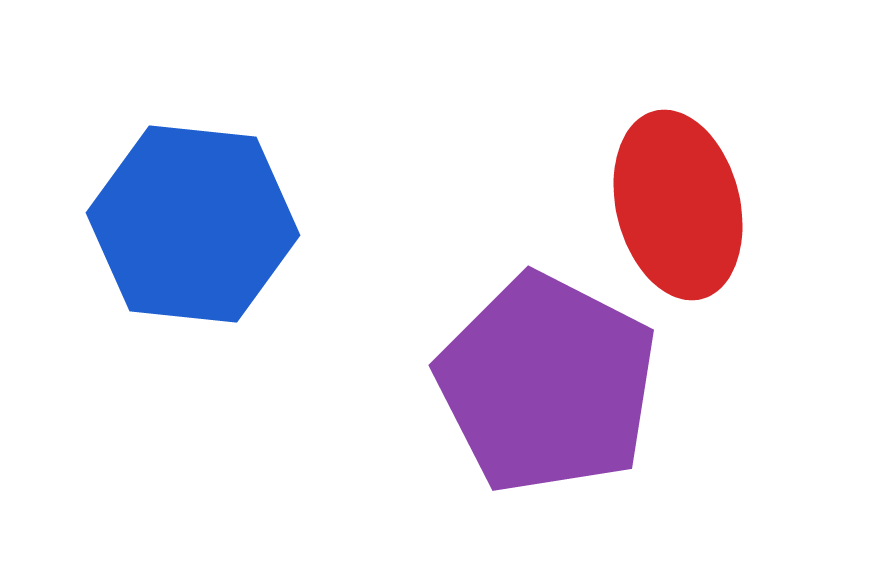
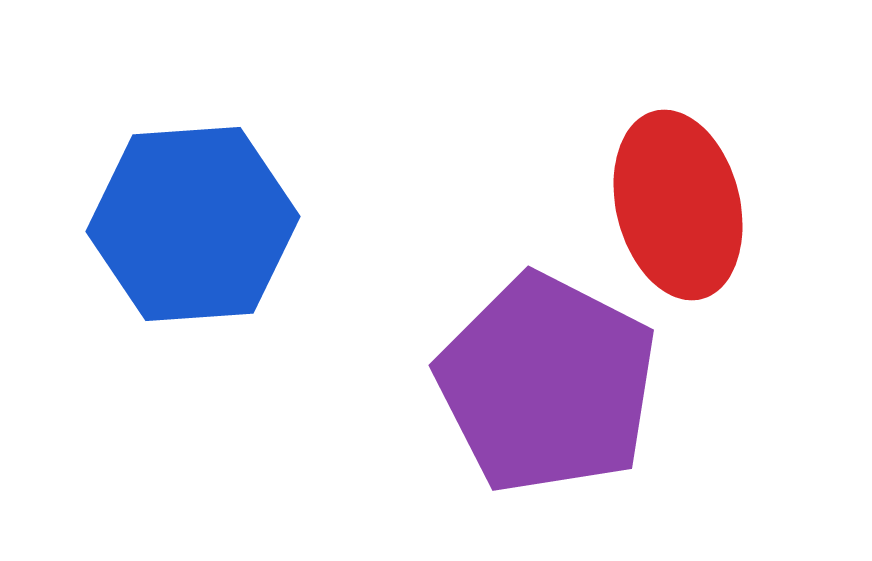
blue hexagon: rotated 10 degrees counterclockwise
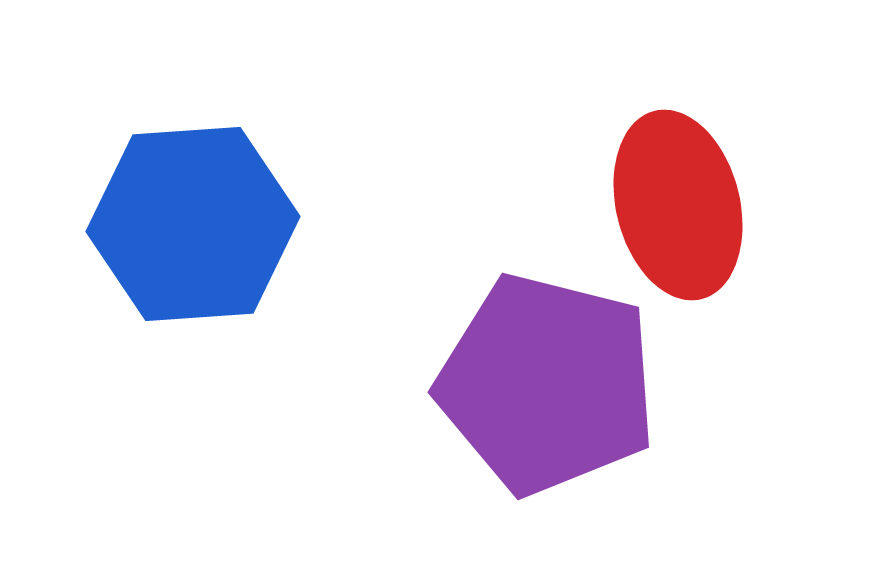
purple pentagon: rotated 13 degrees counterclockwise
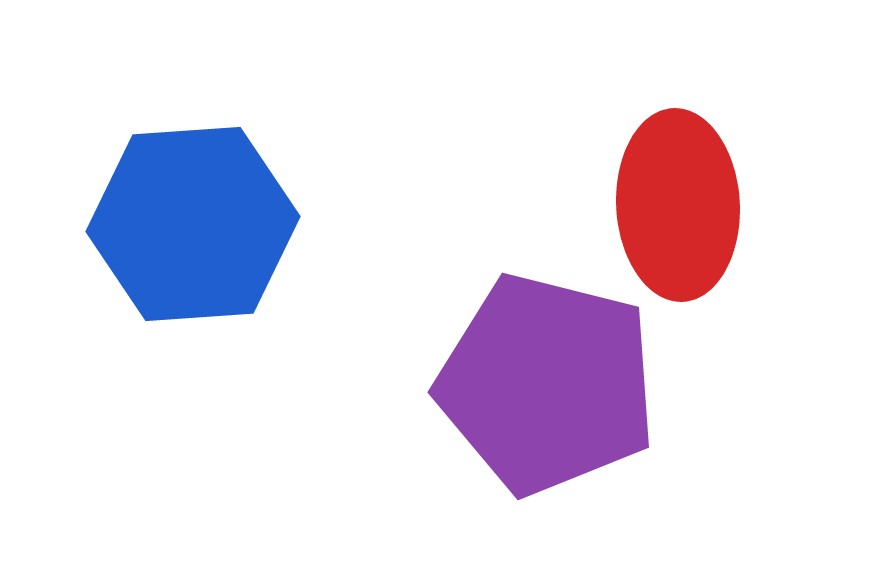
red ellipse: rotated 11 degrees clockwise
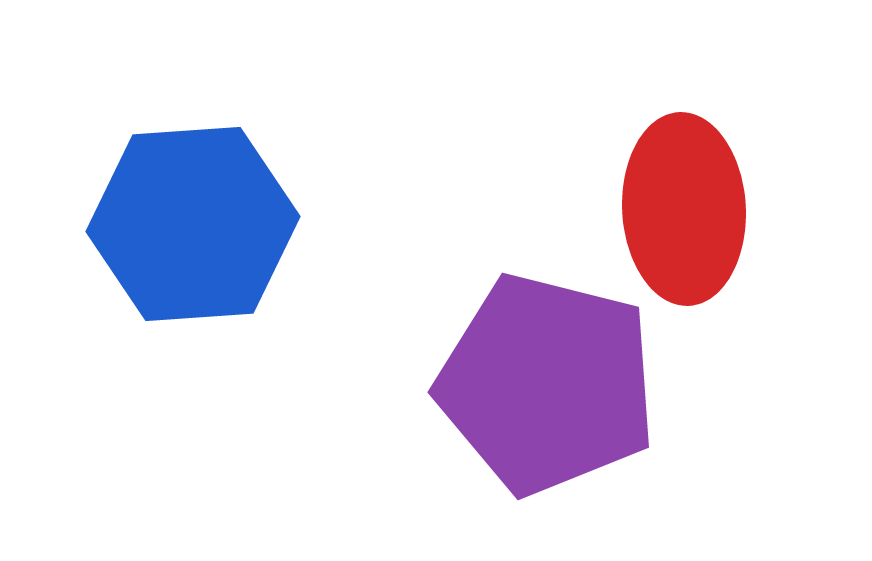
red ellipse: moved 6 px right, 4 px down
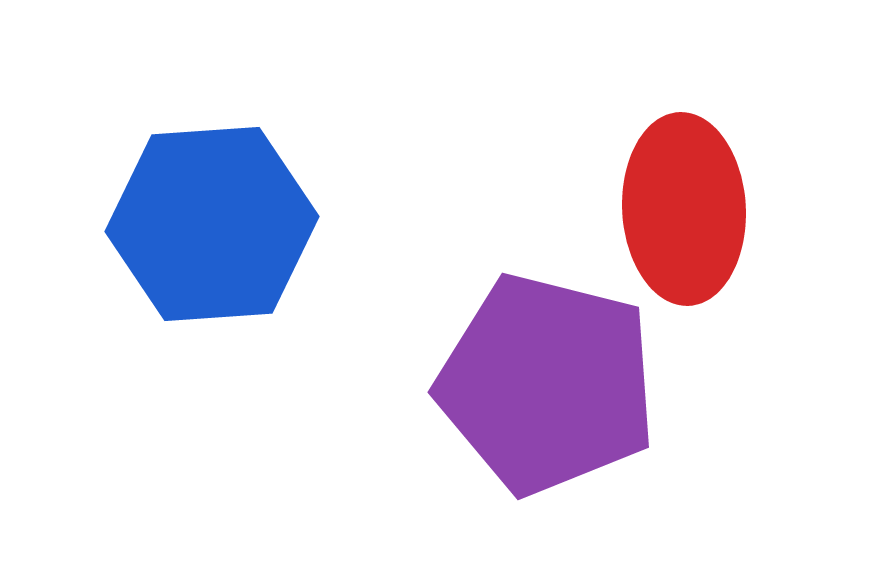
blue hexagon: moved 19 px right
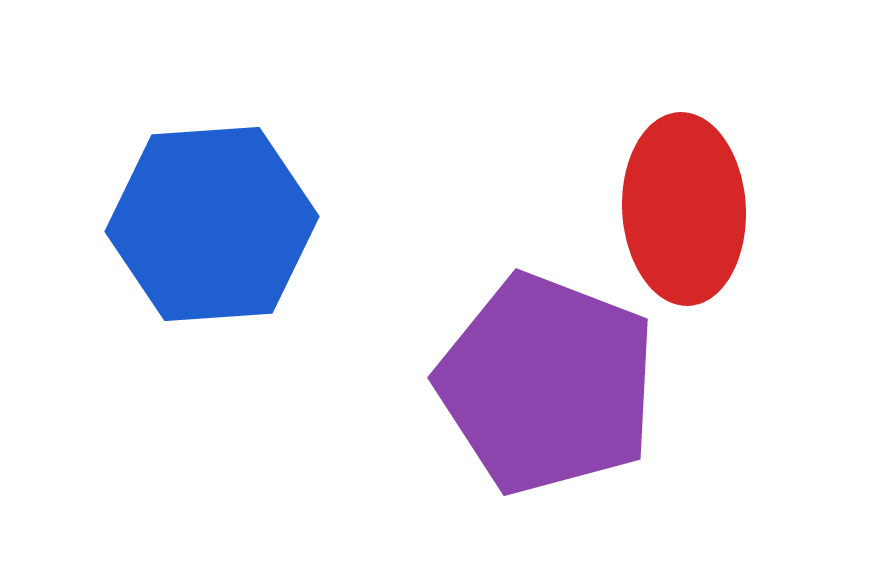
purple pentagon: rotated 7 degrees clockwise
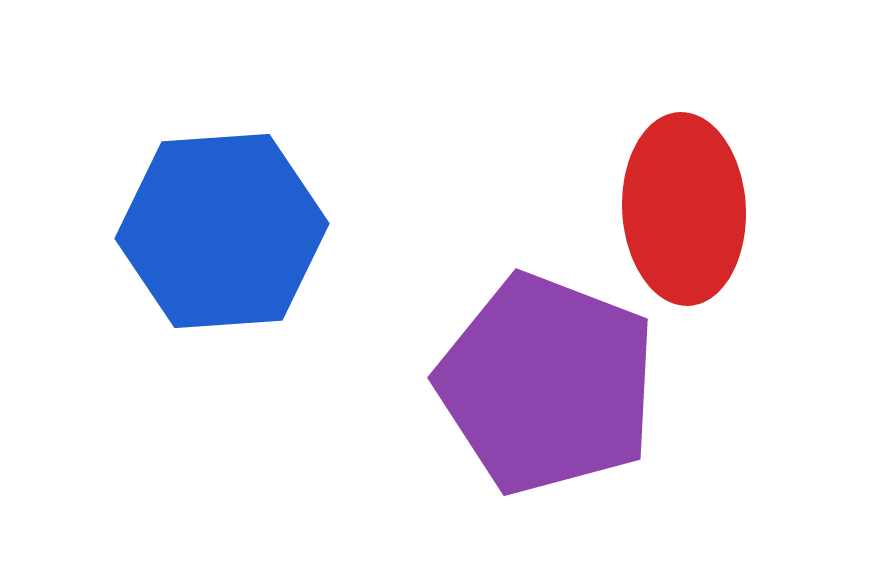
blue hexagon: moved 10 px right, 7 px down
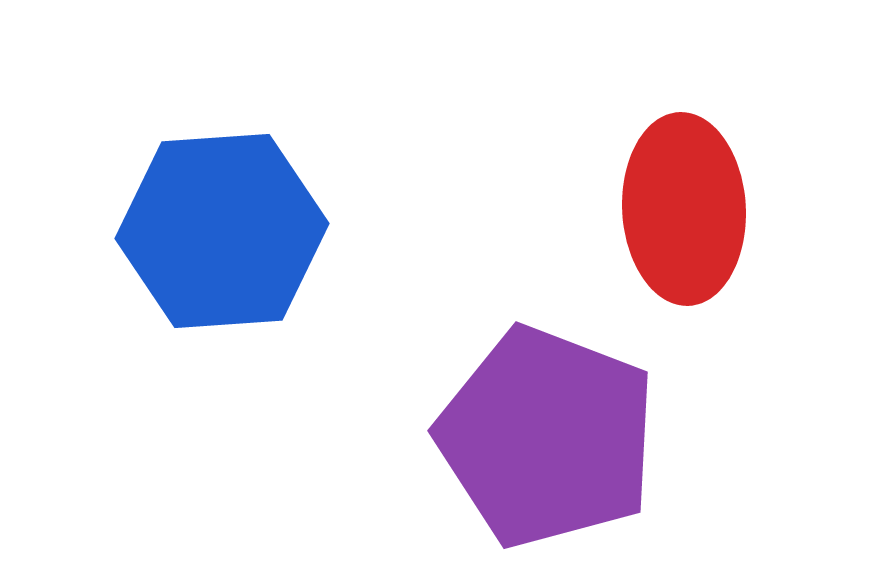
purple pentagon: moved 53 px down
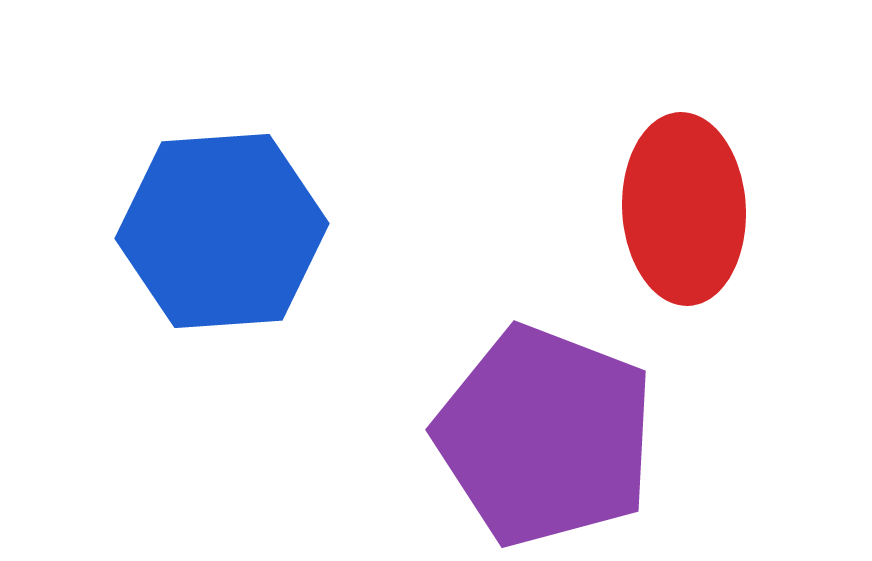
purple pentagon: moved 2 px left, 1 px up
